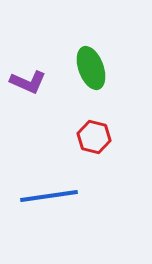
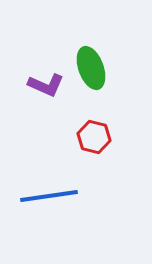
purple L-shape: moved 18 px right, 3 px down
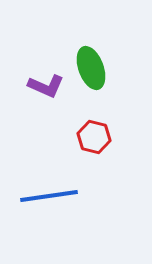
purple L-shape: moved 1 px down
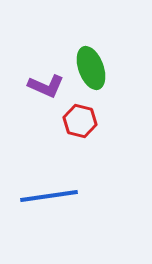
red hexagon: moved 14 px left, 16 px up
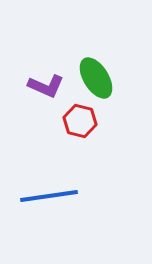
green ellipse: moved 5 px right, 10 px down; rotated 12 degrees counterclockwise
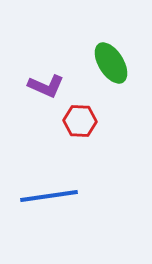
green ellipse: moved 15 px right, 15 px up
red hexagon: rotated 12 degrees counterclockwise
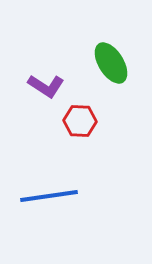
purple L-shape: rotated 9 degrees clockwise
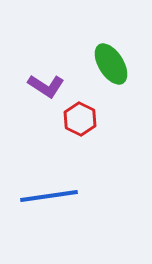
green ellipse: moved 1 px down
red hexagon: moved 2 px up; rotated 24 degrees clockwise
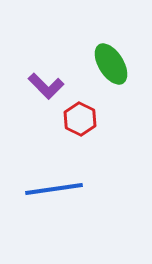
purple L-shape: rotated 12 degrees clockwise
blue line: moved 5 px right, 7 px up
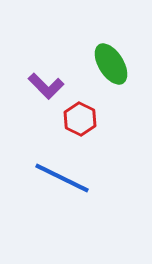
blue line: moved 8 px right, 11 px up; rotated 34 degrees clockwise
